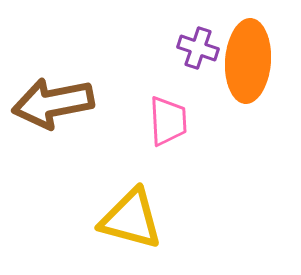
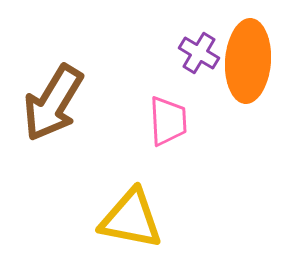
purple cross: moved 1 px right, 5 px down; rotated 12 degrees clockwise
brown arrow: rotated 48 degrees counterclockwise
yellow triangle: rotated 4 degrees counterclockwise
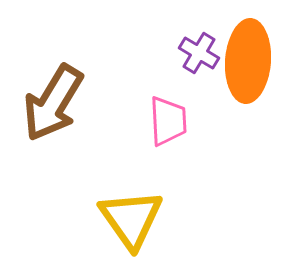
yellow triangle: rotated 44 degrees clockwise
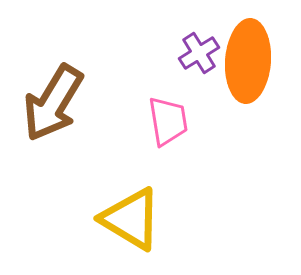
purple cross: rotated 27 degrees clockwise
pink trapezoid: rotated 6 degrees counterclockwise
yellow triangle: rotated 24 degrees counterclockwise
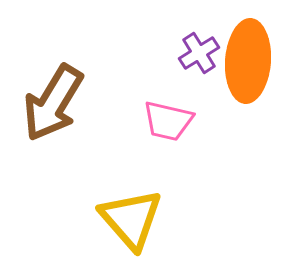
pink trapezoid: rotated 112 degrees clockwise
yellow triangle: rotated 18 degrees clockwise
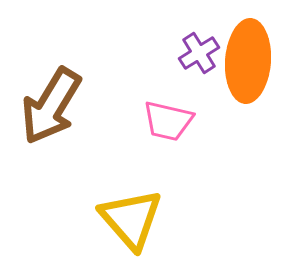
brown arrow: moved 2 px left, 3 px down
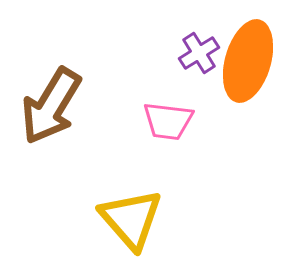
orange ellipse: rotated 12 degrees clockwise
pink trapezoid: rotated 6 degrees counterclockwise
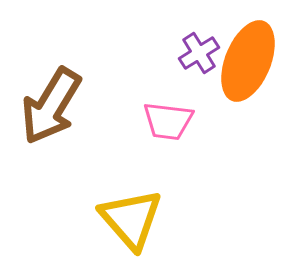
orange ellipse: rotated 6 degrees clockwise
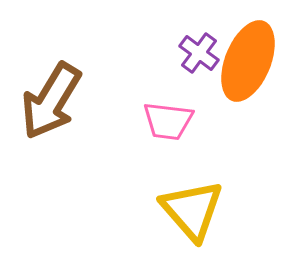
purple cross: rotated 21 degrees counterclockwise
brown arrow: moved 5 px up
yellow triangle: moved 61 px right, 9 px up
